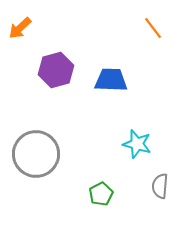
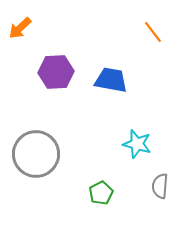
orange line: moved 4 px down
purple hexagon: moved 2 px down; rotated 12 degrees clockwise
blue trapezoid: rotated 8 degrees clockwise
green pentagon: moved 1 px up
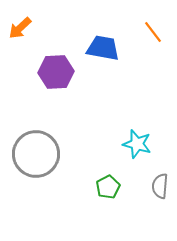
blue trapezoid: moved 8 px left, 32 px up
green pentagon: moved 7 px right, 6 px up
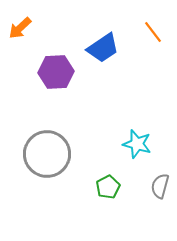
blue trapezoid: rotated 136 degrees clockwise
gray circle: moved 11 px right
gray semicircle: rotated 10 degrees clockwise
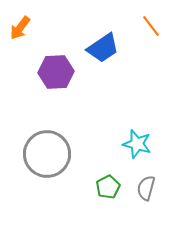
orange arrow: rotated 10 degrees counterclockwise
orange line: moved 2 px left, 6 px up
gray semicircle: moved 14 px left, 2 px down
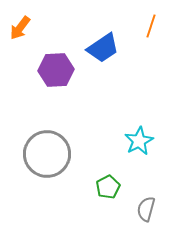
orange line: rotated 55 degrees clockwise
purple hexagon: moved 2 px up
cyan star: moved 2 px right, 3 px up; rotated 28 degrees clockwise
gray semicircle: moved 21 px down
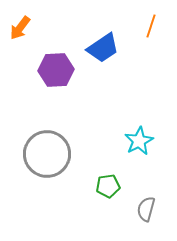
green pentagon: moved 1 px up; rotated 20 degrees clockwise
